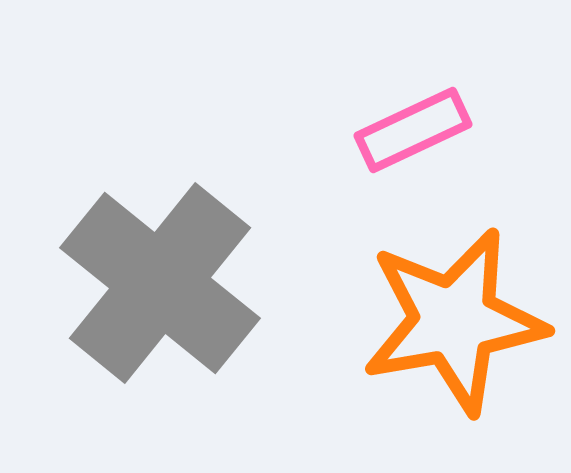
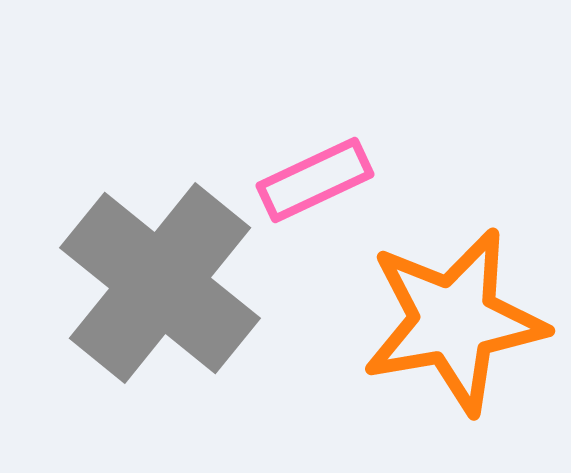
pink rectangle: moved 98 px left, 50 px down
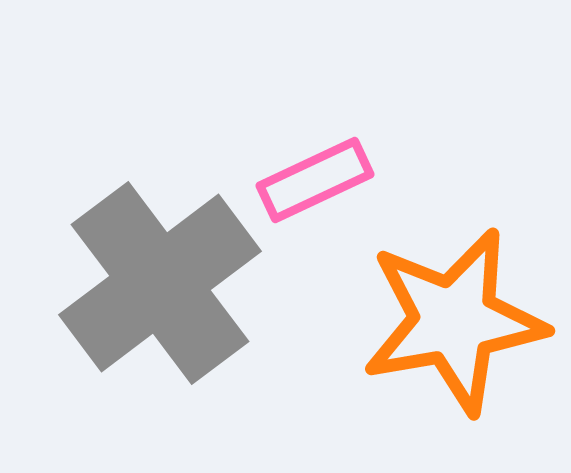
gray cross: rotated 14 degrees clockwise
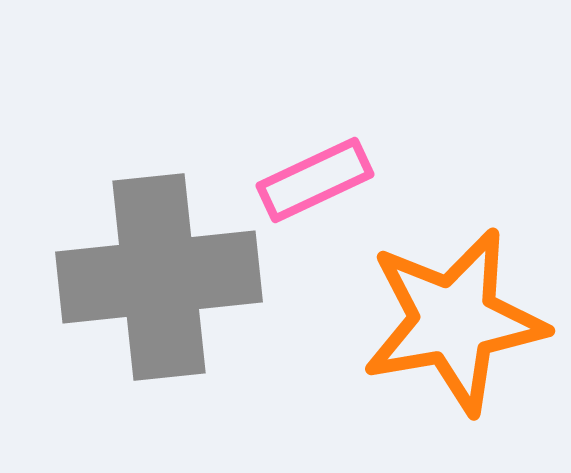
gray cross: moved 1 px left, 6 px up; rotated 31 degrees clockwise
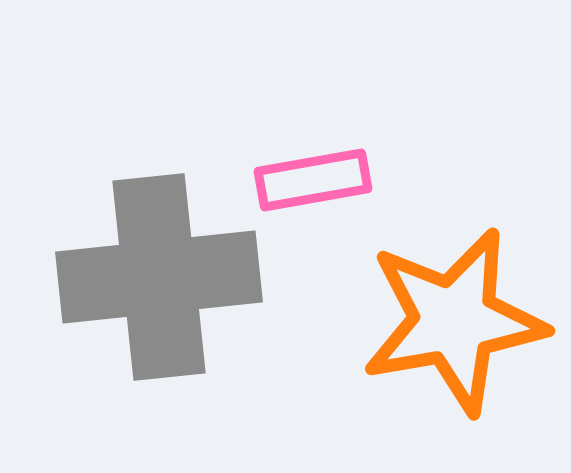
pink rectangle: moved 2 px left; rotated 15 degrees clockwise
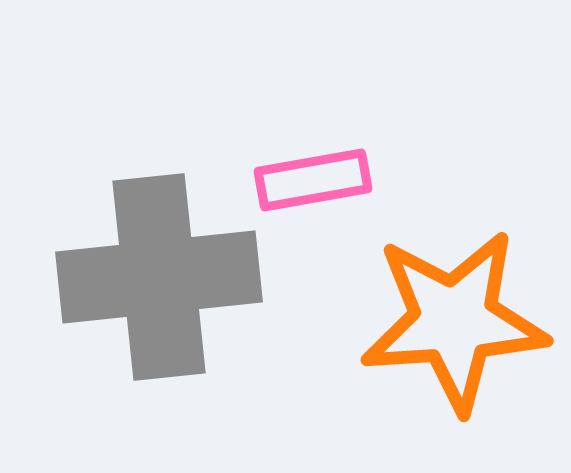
orange star: rotated 6 degrees clockwise
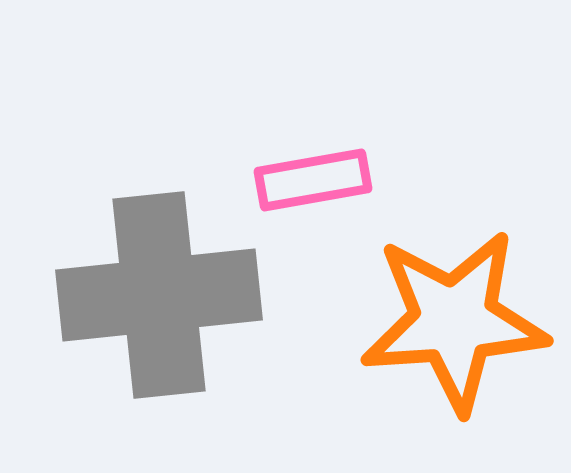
gray cross: moved 18 px down
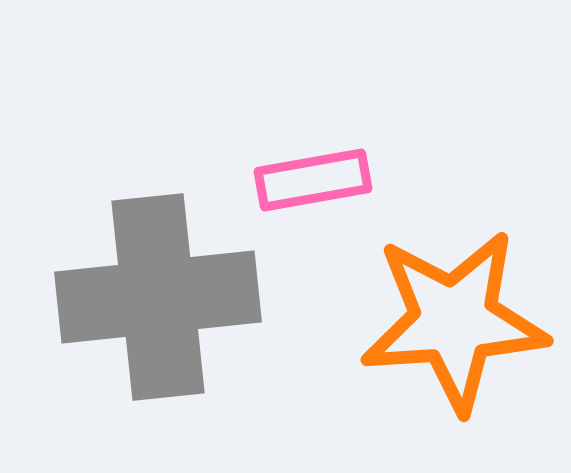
gray cross: moved 1 px left, 2 px down
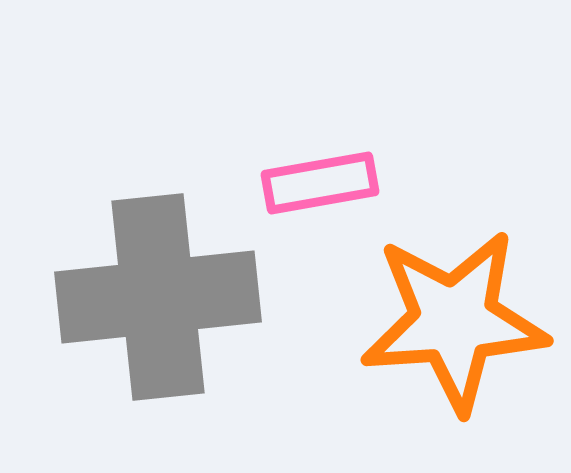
pink rectangle: moved 7 px right, 3 px down
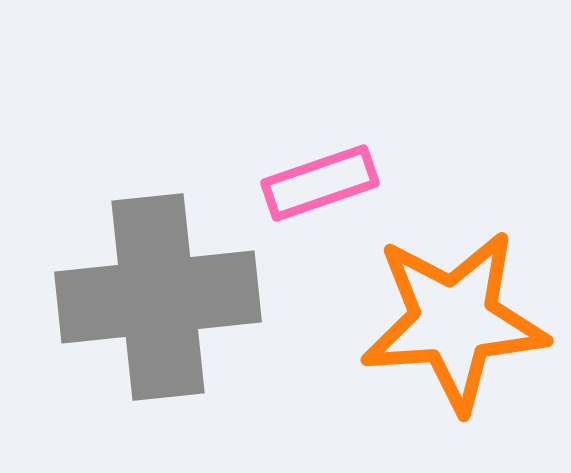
pink rectangle: rotated 9 degrees counterclockwise
